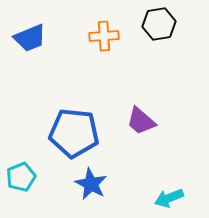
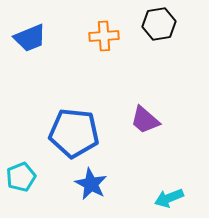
purple trapezoid: moved 4 px right, 1 px up
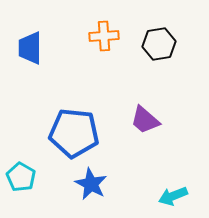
black hexagon: moved 20 px down
blue trapezoid: moved 10 px down; rotated 112 degrees clockwise
cyan pentagon: rotated 20 degrees counterclockwise
cyan arrow: moved 4 px right, 2 px up
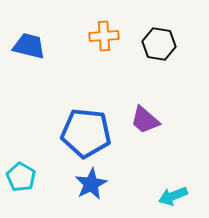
black hexagon: rotated 20 degrees clockwise
blue trapezoid: moved 1 px left, 2 px up; rotated 104 degrees clockwise
blue pentagon: moved 12 px right
blue star: rotated 16 degrees clockwise
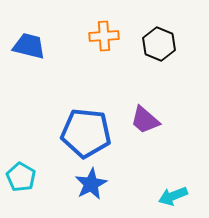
black hexagon: rotated 12 degrees clockwise
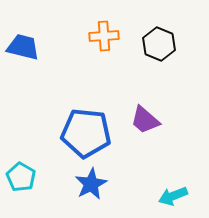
blue trapezoid: moved 6 px left, 1 px down
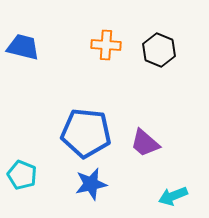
orange cross: moved 2 px right, 9 px down; rotated 8 degrees clockwise
black hexagon: moved 6 px down
purple trapezoid: moved 23 px down
cyan pentagon: moved 1 px right, 2 px up; rotated 8 degrees counterclockwise
blue star: rotated 16 degrees clockwise
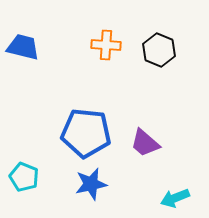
cyan pentagon: moved 2 px right, 2 px down
cyan arrow: moved 2 px right, 2 px down
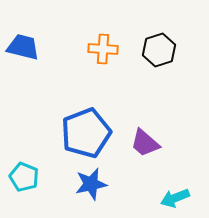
orange cross: moved 3 px left, 4 px down
black hexagon: rotated 20 degrees clockwise
blue pentagon: rotated 27 degrees counterclockwise
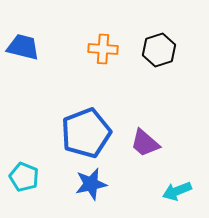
cyan arrow: moved 2 px right, 7 px up
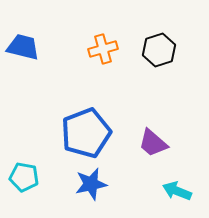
orange cross: rotated 20 degrees counterclockwise
purple trapezoid: moved 8 px right
cyan pentagon: rotated 12 degrees counterclockwise
cyan arrow: rotated 44 degrees clockwise
